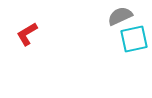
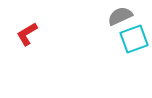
cyan square: rotated 8 degrees counterclockwise
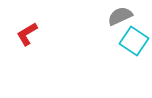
cyan square: moved 2 px down; rotated 36 degrees counterclockwise
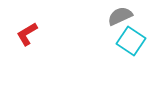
cyan square: moved 3 px left
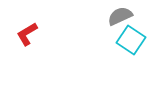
cyan square: moved 1 px up
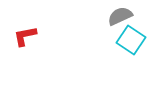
red L-shape: moved 2 px left, 2 px down; rotated 20 degrees clockwise
